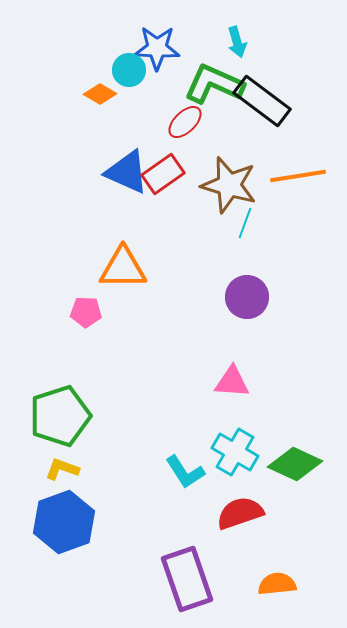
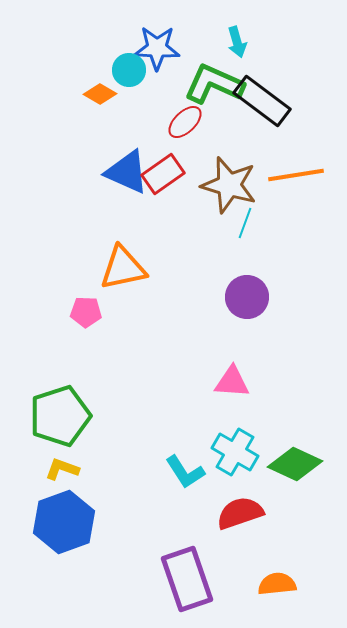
orange line: moved 2 px left, 1 px up
orange triangle: rotated 12 degrees counterclockwise
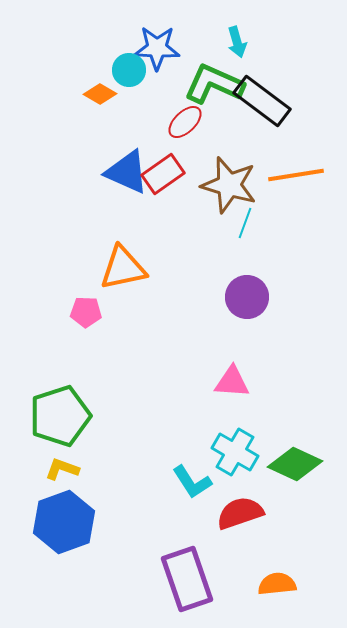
cyan L-shape: moved 7 px right, 10 px down
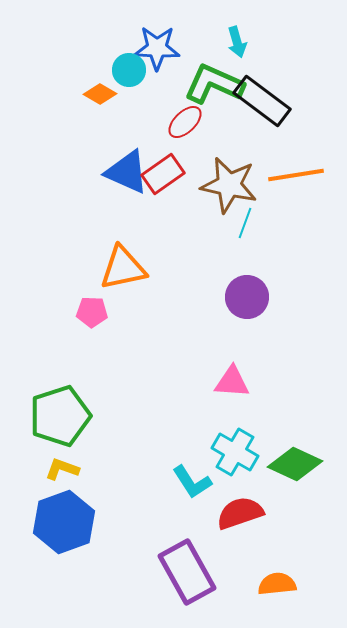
brown star: rotated 4 degrees counterclockwise
pink pentagon: moved 6 px right
purple rectangle: moved 7 px up; rotated 10 degrees counterclockwise
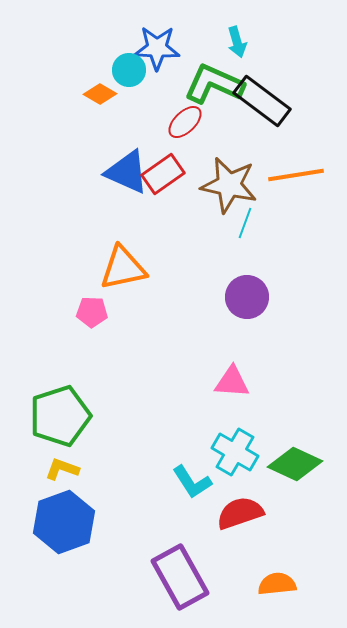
purple rectangle: moved 7 px left, 5 px down
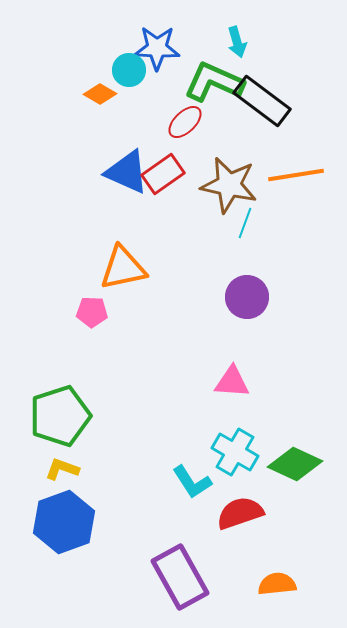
green L-shape: moved 2 px up
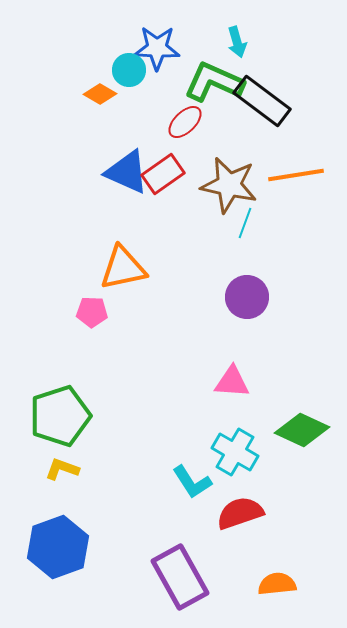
green diamond: moved 7 px right, 34 px up
blue hexagon: moved 6 px left, 25 px down
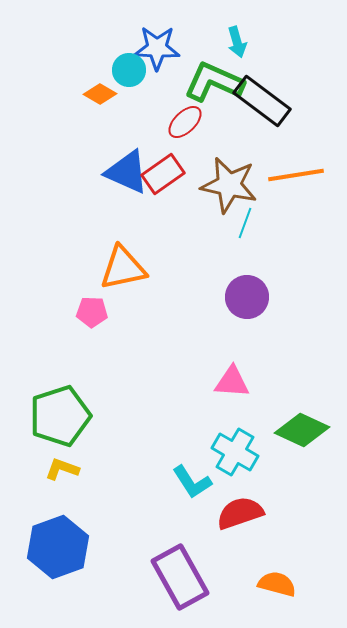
orange semicircle: rotated 21 degrees clockwise
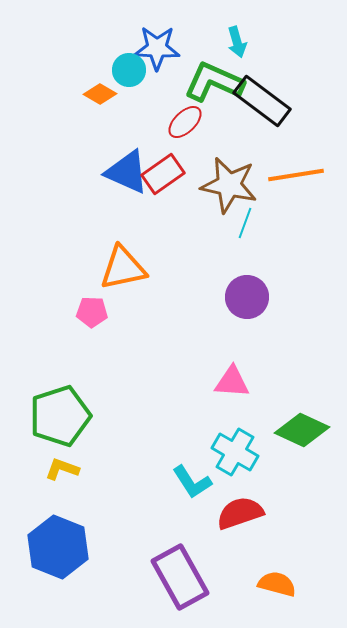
blue hexagon: rotated 18 degrees counterclockwise
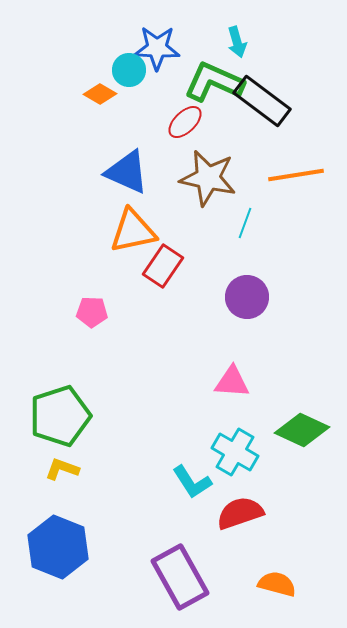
red rectangle: moved 92 px down; rotated 21 degrees counterclockwise
brown star: moved 21 px left, 7 px up
orange triangle: moved 10 px right, 37 px up
